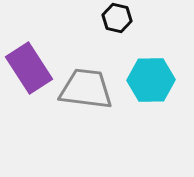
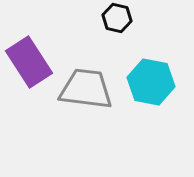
purple rectangle: moved 6 px up
cyan hexagon: moved 2 px down; rotated 12 degrees clockwise
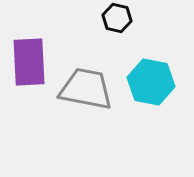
purple rectangle: rotated 30 degrees clockwise
gray trapezoid: rotated 4 degrees clockwise
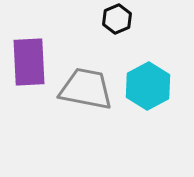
black hexagon: moved 1 px down; rotated 24 degrees clockwise
cyan hexagon: moved 3 px left, 4 px down; rotated 21 degrees clockwise
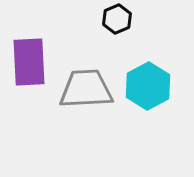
gray trapezoid: rotated 14 degrees counterclockwise
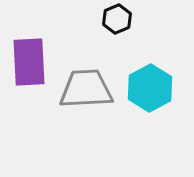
cyan hexagon: moved 2 px right, 2 px down
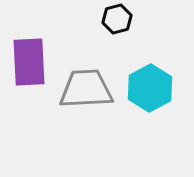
black hexagon: rotated 8 degrees clockwise
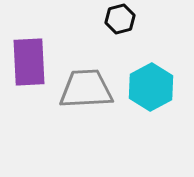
black hexagon: moved 3 px right
cyan hexagon: moved 1 px right, 1 px up
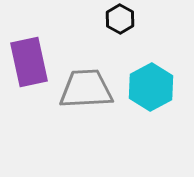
black hexagon: rotated 16 degrees counterclockwise
purple rectangle: rotated 9 degrees counterclockwise
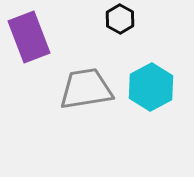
purple rectangle: moved 25 px up; rotated 9 degrees counterclockwise
gray trapezoid: rotated 6 degrees counterclockwise
